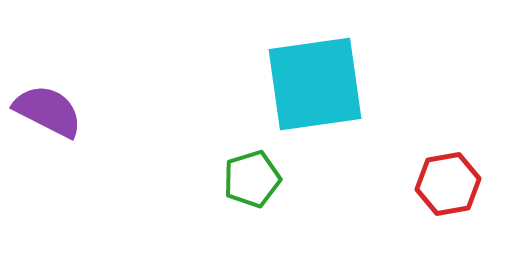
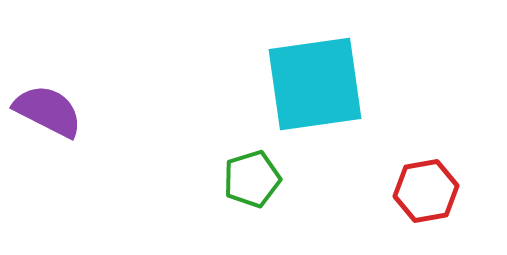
red hexagon: moved 22 px left, 7 px down
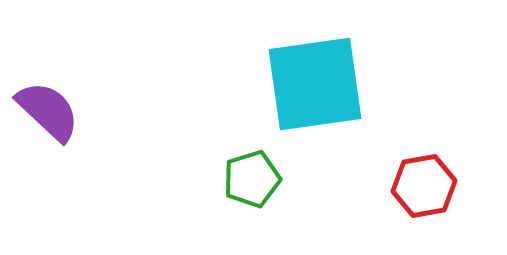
purple semicircle: rotated 16 degrees clockwise
red hexagon: moved 2 px left, 5 px up
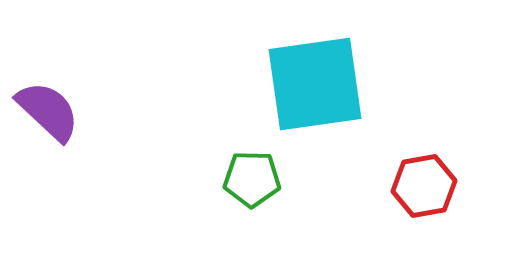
green pentagon: rotated 18 degrees clockwise
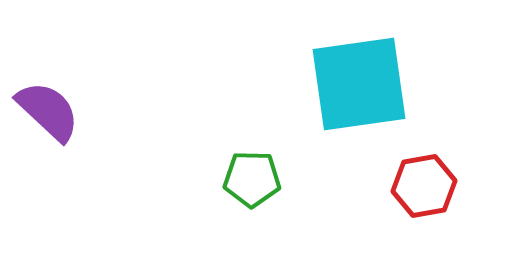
cyan square: moved 44 px right
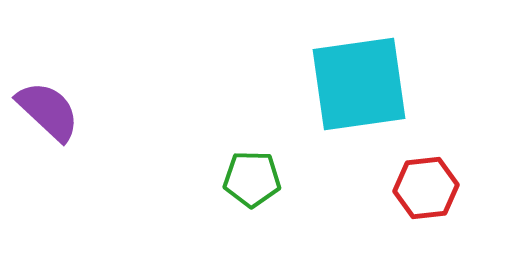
red hexagon: moved 2 px right, 2 px down; rotated 4 degrees clockwise
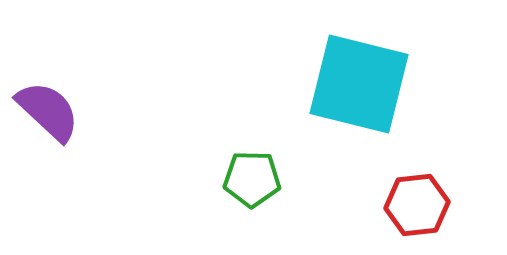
cyan square: rotated 22 degrees clockwise
red hexagon: moved 9 px left, 17 px down
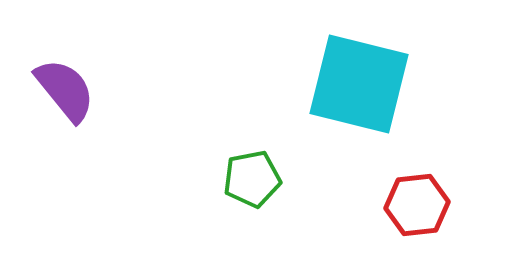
purple semicircle: moved 17 px right, 21 px up; rotated 8 degrees clockwise
green pentagon: rotated 12 degrees counterclockwise
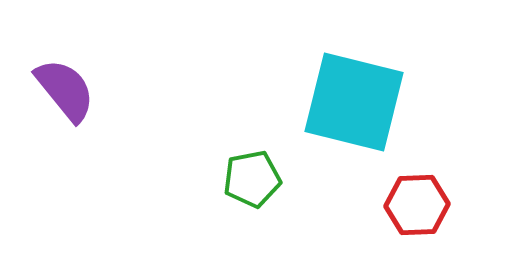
cyan square: moved 5 px left, 18 px down
red hexagon: rotated 4 degrees clockwise
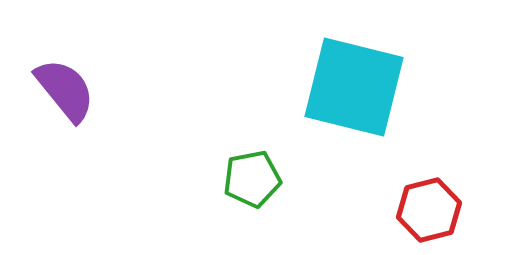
cyan square: moved 15 px up
red hexagon: moved 12 px right, 5 px down; rotated 12 degrees counterclockwise
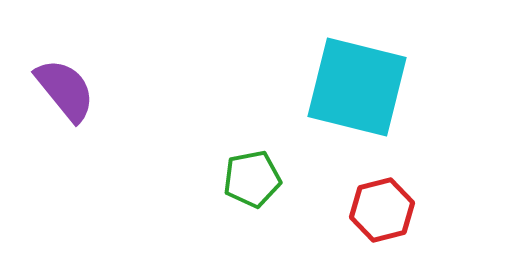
cyan square: moved 3 px right
red hexagon: moved 47 px left
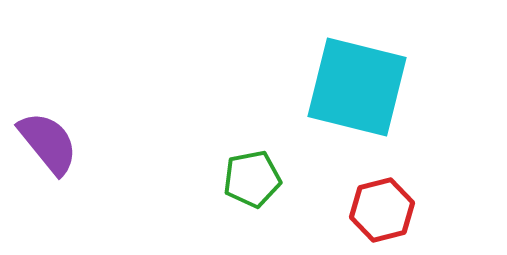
purple semicircle: moved 17 px left, 53 px down
